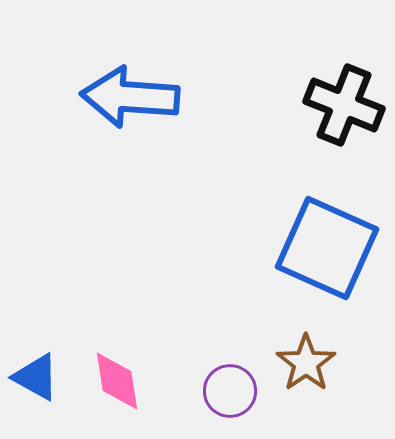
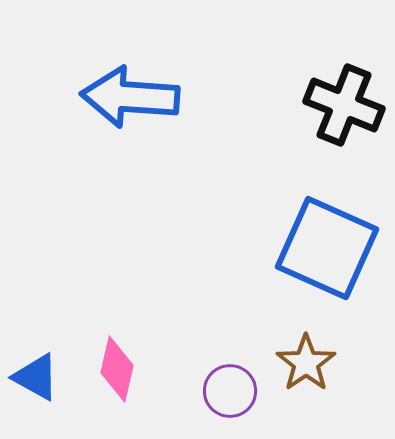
pink diamond: moved 12 px up; rotated 22 degrees clockwise
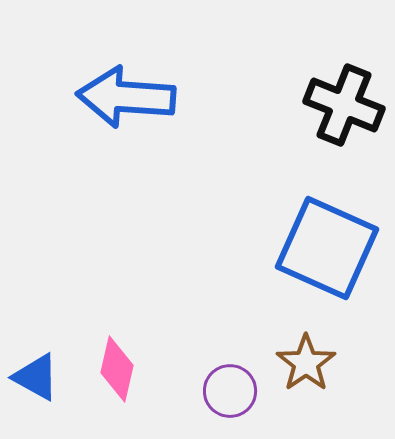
blue arrow: moved 4 px left
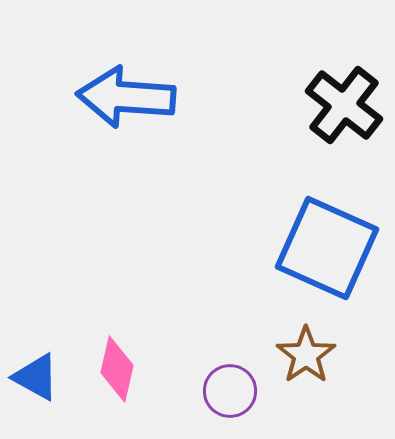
black cross: rotated 16 degrees clockwise
brown star: moved 8 px up
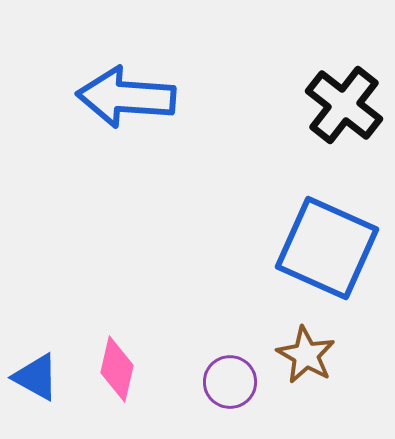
brown star: rotated 8 degrees counterclockwise
purple circle: moved 9 px up
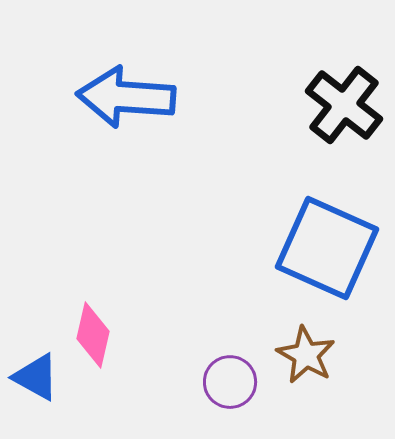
pink diamond: moved 24 px left, 34 px up
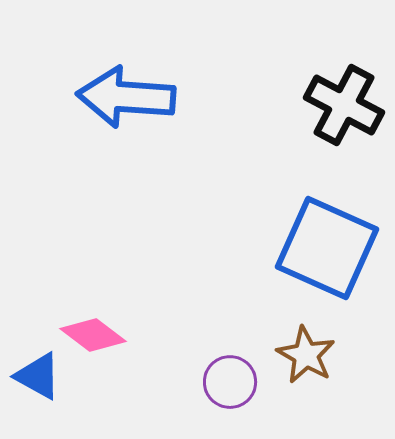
black cross: rotated 10 degrees counterclockwise
pink diamond: rotated 66 degrees counterclockwise
blue triangle: moved 2 px right, 1 px up
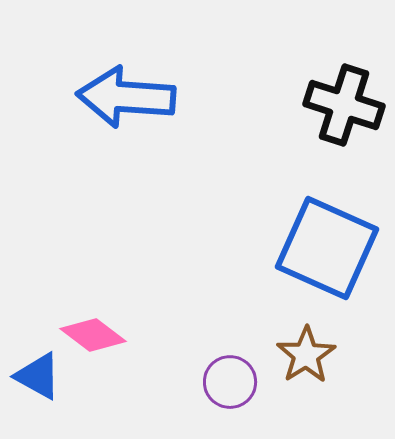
black cross: rotated 10 degrees counterclockwise
brown star: rotated 10 degrees clockwise
